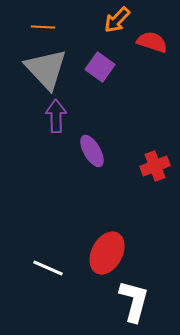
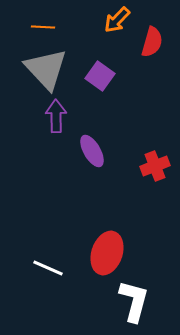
red semicircle: rotated 88 degrees clockwise
purple square: moved 9 px down
red ellipse: rotated 9 degrees counterclockwise
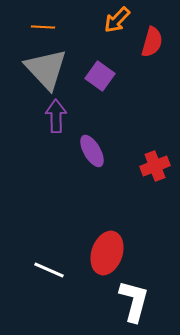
white line: moved 1 px right, 2 px down
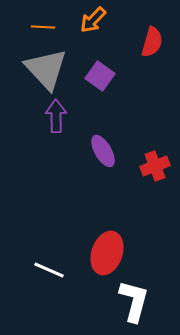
orange arrow: moved 24 px left
purple ellipse: moved 11 px right
